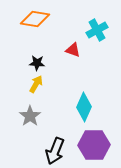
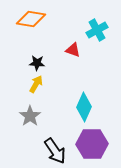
orange diamond: moved 4 px left
purple hexagon: moved 2 px left, 1 px up
black arrow: rotated 56 degrees counterclockwise
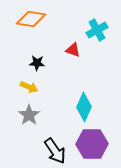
yellow arrow: moved 7 px left, 3 px down; rotated 84 degrees clockwise
gray star: moved 1 px left, 1 px up
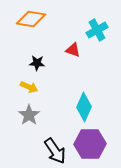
purple hexagon: moved 2 px left
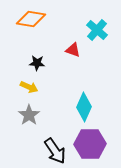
cyan cross: rotated 20 degrees counterclockwise
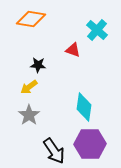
black star: moved 1 px right, 2 px down
yellow arrow: rotated 120 degrees clockwise
cyan diamond: rotated 16 degrees counterclockwise
black arrow: moved 1 px left
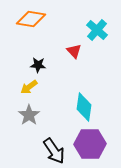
red triangle: moved 1 px right, 1 px down; rotated 28 degrees clockwise
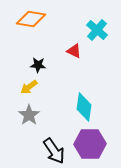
red triangle: rotated 21 degrees counterclockwise
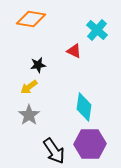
black star: rotated 14 degrees counterclockwise
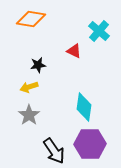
cyan cross: moved 2 px right, 1 px down
yellow arrow: rotated 18 degrees clockwise
